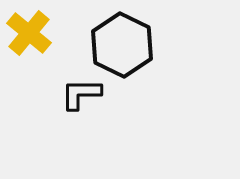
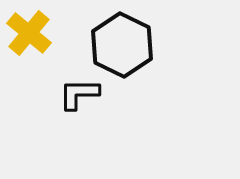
black L-shape: moved 2 px left
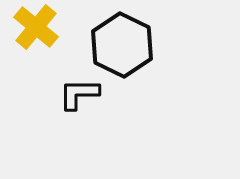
yellow cross: moved 7 px right, 6 px up
